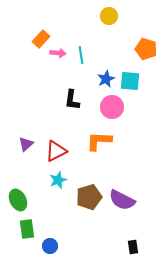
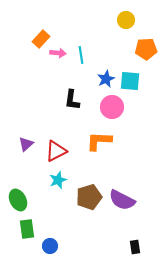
yellow circle: moved 17 px right, 4 px down
orange pentagon: rotated 20 degrees counterclockwise
black rectangle: moved 2 px right
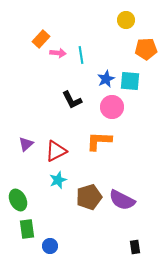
black L-shape: rotated 35 degrees counterclockwise
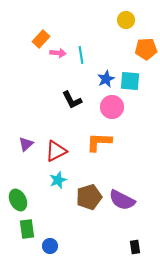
orange L-shape: moved 1 px down
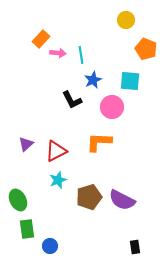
orange pentagon: rotated 25 degrees clockwise
blue star: moved 13 px left, 1 px down
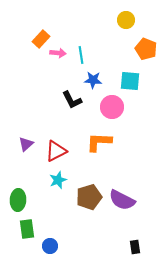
blue star: rotated 30 degrees clockwise
green ellipse: rotated 30 degrees clockwise
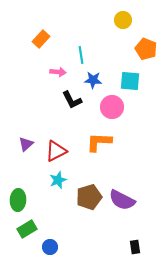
yellow circle: moved 3 px left
pink arrow: moved 19 px down
green rectangle: rotated 66 degrees clockwise
blue circle: moved 1 px down
